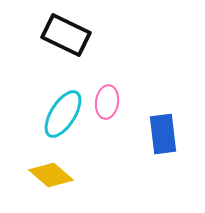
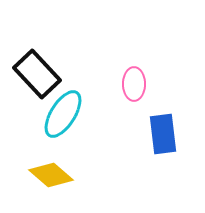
black rectangle: moved 29 px left, 39 px down; rotated 21 degrees clockwise
pink ellipse: moved 27 px right, 18 px up; rotated 8 degrees counterclockwise
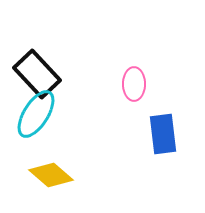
cyan ellipse: moved 27 px left
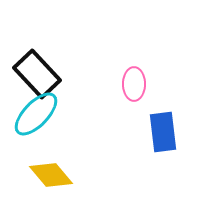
cyan ellipse: rotated 12 degrees clockwise
blue rectangle: moved 2 px up
yellow diamond: rotated 9 degrees clockwise
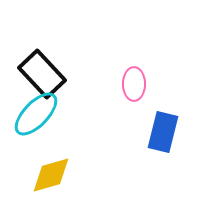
black rectangle: moved 5 px right
blue rectangle: rotated 21 degrees clockwise
yellow diamond: rotated 66 degrees counterclockwise
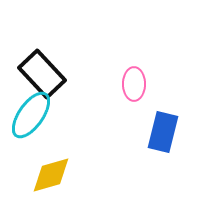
cyan ellipse: moved 5 px left, 1 px down; rotated 9 degrees counterclockwise
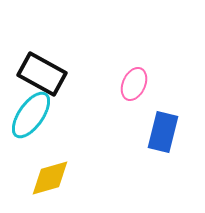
black rectangle: rotated 18 degrees counterclockwise
pink ellipse: rotated 24 degrees clockwise
yellow diamond: moved 1 px left, 3 px down
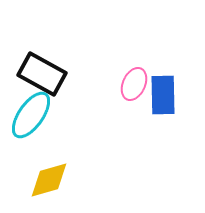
blue rectangle: moved 37 px up; rotated 15 degrees counterclockwise
yellow diamond: moved 1 px left, 2 px down
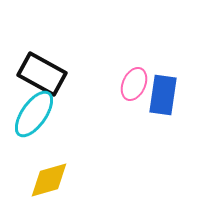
blue rectangle: rotated 9 degrees clockwise
cyan ellipse: moved 3 px right, 1 px up
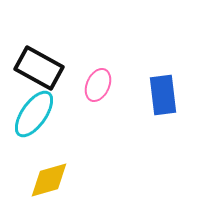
black rectangle: moved 3 px left, 6 px up
pink ellipse: moved 36 px left, 1 px down
blue rectangle: rotated 15 degrees counterclockwise
